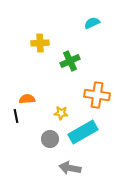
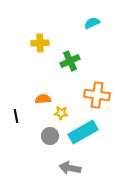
orange semicircle: moved 16 px right
gray circle: moved 3 px up
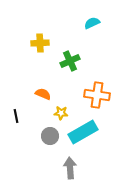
orange semicircle: moved 5 px up; rotated 28 degrees clockwise
gray arrow: rotated 75 degrees clockwise
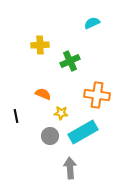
yellow cross: moved 2 px down
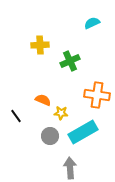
orange semicircle: moved 6 px down
black line: rotated 24 degrees counterclockwise
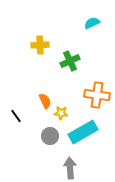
orange semicircle: moved 2 px right, 1 px down; rotated 42 degrees clockwise
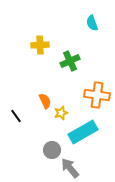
cyan semicircle: rotated 84 degrees counterclockwise
yellow star: rotated 24 degrees counterclockwise
gray circle: moved 2 px right, 14 px down
gray arrow: rotated 35 degrees counterclockwise
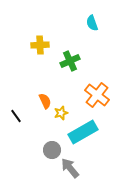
orange cross: rotated 30 degrees clockwise
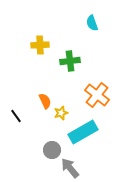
green cross: rotated 18 degrees clockwise
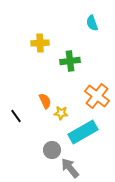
yellow cross: moved 2 px up
orange cross: moved 1 px down
yellow star: rotated 24 degrees clockwise
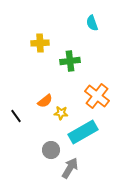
orange semicircle: rotated 77 degrees clockwise
gray circle: moved 1 px left
gray arrow: rotated 70 degrees clockwise
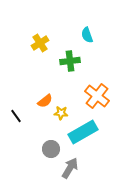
cyan semicircle: moved 5 px left, 12 px down
yellow cross: rotated 30 degrees counterclockwise
gray circle: moved 1 px up
